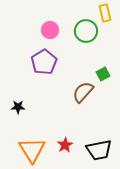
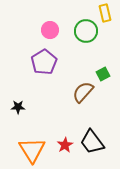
black trapezoid: moved 7 px left, 8 px up; rotated 64 degrees clockwise
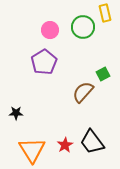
green circle: moved 3 px left, 4 px up
black star: moved 2 px left, 6 px down
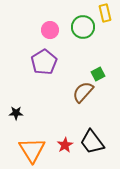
green square: moved 5 px left
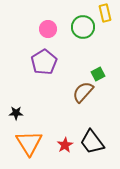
pink circle: moved 2 px left, 1 px up
orange triangle: moved 3 px left, 7 px up
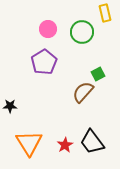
green circle: moved 1 px left, 5 px down
black star: moved 6 px left, 7 px up
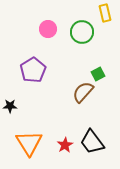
purple pentagon: moved 11 px left, 8 px down
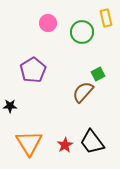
yellow rectangle: moved 1 px right, 5 px down
pink circle: moved 6 px up
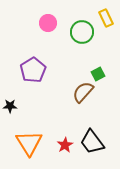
yellow rectangle: rotated 12 degrees counterclockwise
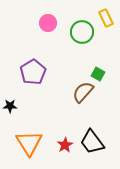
purple pentagon: moved 2 px down
green square: rotated 32 degrees counterclockwise
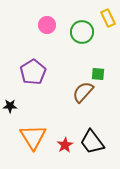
yellow rectangle: moved 2 px right
pink circle: moved 1 px left, 2 px down
green square: rotated 24 degrees counterclockwise
orange triangle: moved 4 px right, 6 px up
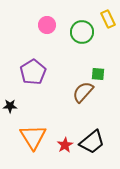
yellow rectangle: moved 1 px down
black trapezoid: rotated 92 degrees counterclockwise
